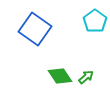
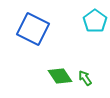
blue square: moved 2 px left; rotated 8 degrees counterclockwise
green arrow: moved 1 px left, 1 px down; rotated 84 degrees counterclockwise
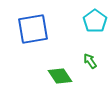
blue square: rotated 36 degrees counterclockwise
green arrow: moved 5 px right, 17 px up
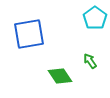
cyan pentagon: moved 3 px up
blue square: moved 4 px left, 5 px down
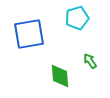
cyan pentagon: moved 18 px left; rotated 20 degrees clockwise
green diamond: rotated 30 degrees clockwise
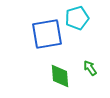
blue square: moved 18 px right
green arrow: moved 7 px down
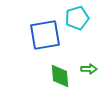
blue square: moved 2 px left, 1 px down
green arrow: moved 1 px left, 1 px down; rotated 126 degrees clockwise
